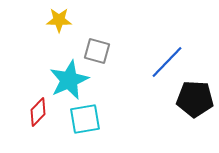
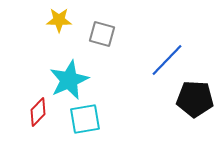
gray square: moved 5 px right, 17 px up
blue line: moved 2 px up
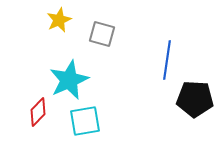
yellow star: rotated 25 degrees counterclockwise
blue line: rotated 36 degrees counterclockwise
cyan square: moved 2 px down
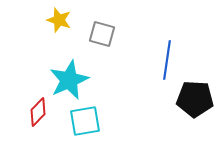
yellow star: rotated 30 degrees counterclockwise
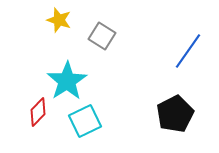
gray square: moved 2 px down; rotated 16 degrees clockwise
blue line: moved 21 px right, 9 px up; rotated 27 degrees clockwise
cyan star: moved 2 px left, 1 px down; rotated 9 degrees counterclockwise
black pentagon: moved 20 px left, 15 px down; rotated 30 degrees counterclockwise
cyan square: rotated 16 degrees counterclockwise
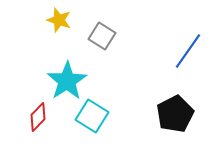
red diamond: moved 5 px down
cyan square: moved 7 px right, 5 px up; rotated 32 degrees counterclockwise
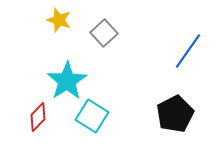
gray square: moved 2 px right, 3 px up; rotated 16 degrees clockwise
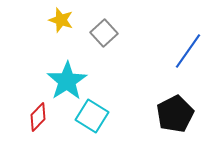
yellow star: moved 2 px right
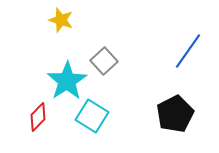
gray square: moved 28 px down
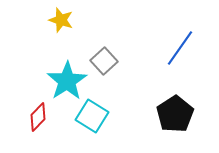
blue line: moved 8 px left, 3 px up
black pentagon: rotated 6 degrees counterclockwise
